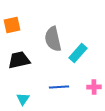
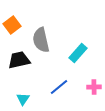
orange square: rotated 24 degrees counterclockwise
gray semicircle: moved 12 px left, 1 px down
blue line: rotated 36 degrees counterclockwise
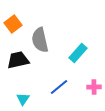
orange square: moved 1 px right, 1 px up
gray semicircle: moved 1 px left
black trapezoid: moved 1 px left
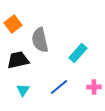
cyan triangle: moved 9 px up
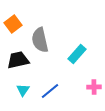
cyan rectangle: moved 1 px left, 1 px down
blue line: moved 9 px left, 4 px down
